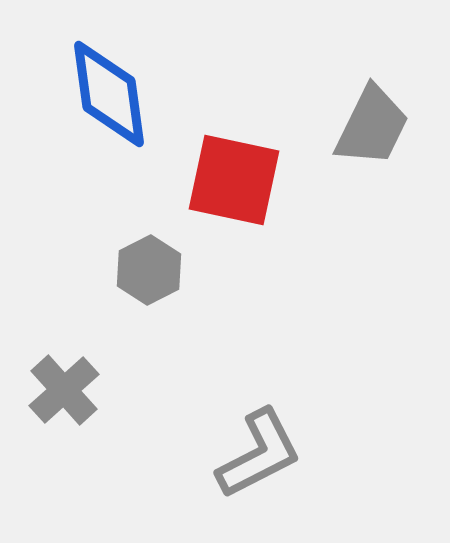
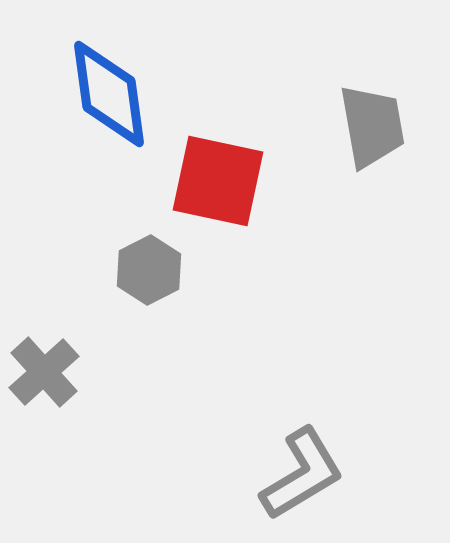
gray trapezoid: rotated 36 degrees counterclockwise
red square: moved 16 px left, 1 px down
gray cross: moved 20 px left, 18 px up
gray L-shape: moved 43 px right, 20 px down; rotated 4 degrees counterclockwise
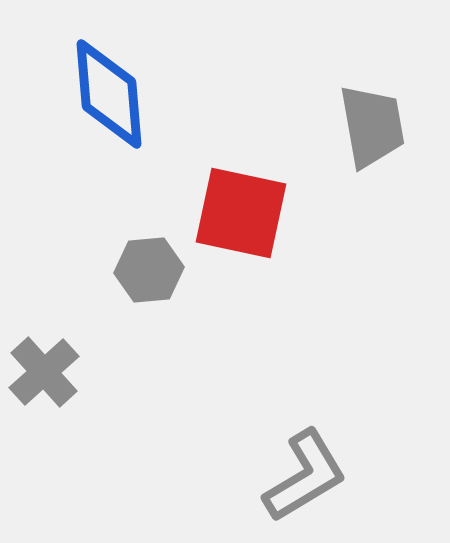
blue diamond: rotated 3 degrees clockwise
red square: moved 23 px right, 32 px down
gray hexagon: rotated 22 degrees clockwise
gray L-shape: moved 3 px right, 2 px down
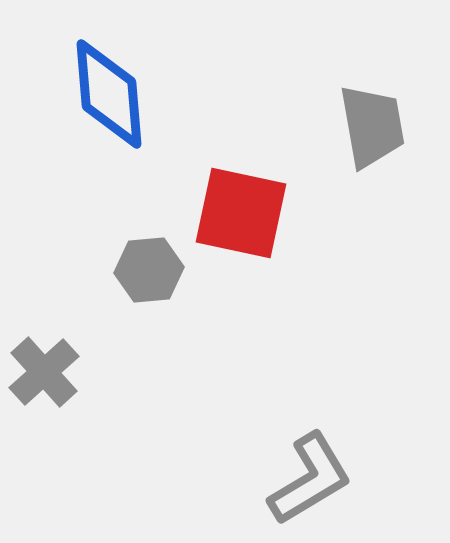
gray L-shape: moved 5 px right, 3 px down
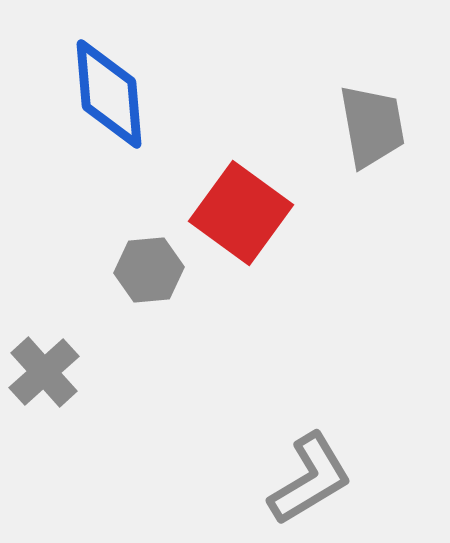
red square: rotated 24 degrees clockwise
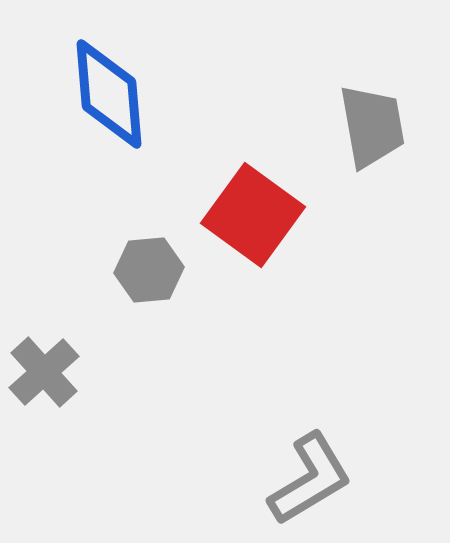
red square: moved 12 px right, 2 px down
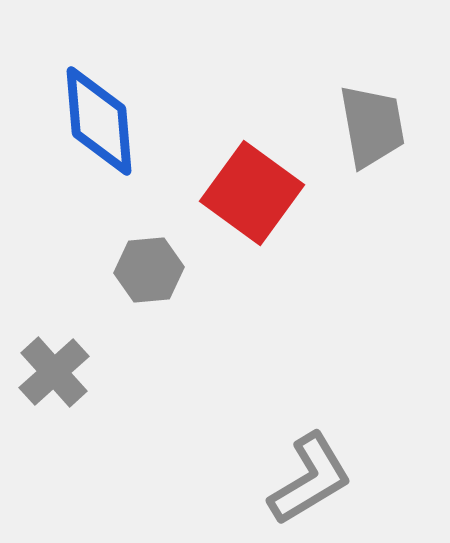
blue diamond: moved 10 px left, 27 px down
red square: moved 1 px left, 22 px up
gray cross: moved 10 px right
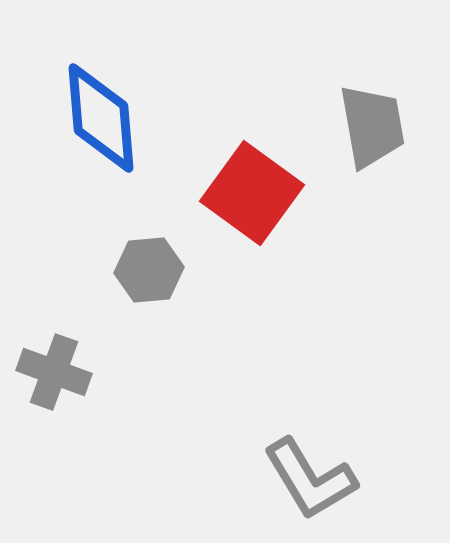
blue diamond: moved 2 px right, 3 px up
gray cross: rotated 28 degrees counterclockwise
gray L-shape: rotated 90 degrees clockwise
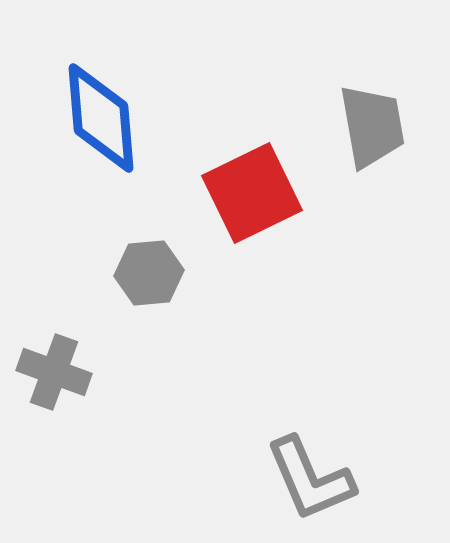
red square: rotated 28 degrees clockwise
gray hexagon: moved 3 px down
gray L-shape: rotated 8 degrees clockwise
